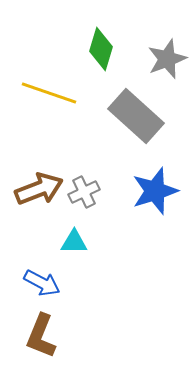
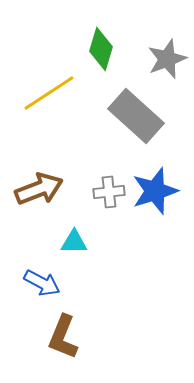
yellow line: rotated 52 degrees counterclockwise
gray cross: moved 25 px right; rotated 20 degrees clockwise
brown L-shape: moved 22 px right, 1 px down
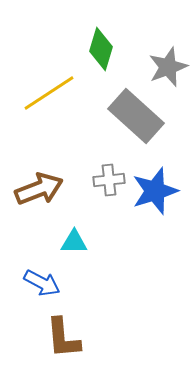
gray star: moved 1 px right, 8 px down
gray cross: moved 12 px up
brown L-shape: moved 1 px down; rotated 27 degrees counterclockwise
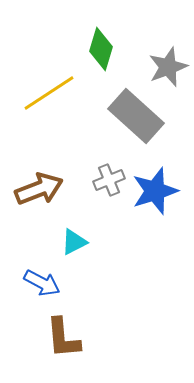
gray cross: rotated 16 degrees counterclockwise
cyan triangle: rotated 28 degrees counterclockwise
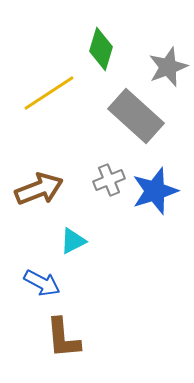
cyan triangle: moved 1 px left, 1 px up
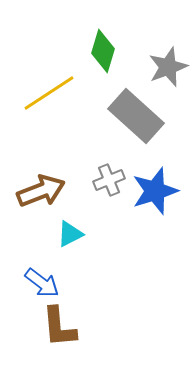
green diamond: moved 2 px right, 2 px down
brown arrow: moved 2 px right, 2 px down
cyan triangle: moved 3 px left, 7 px up
blue arrow: rotated 9 degrees clockwise
brown L-shape: moved 4 px left, 11 px up
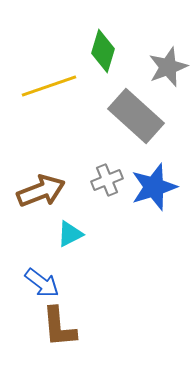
yellow line: moved 7 px up; rotated 14 degrees clockwise
gray cross: moved 2 px left
blue star: moved 1 px left, 4 px up
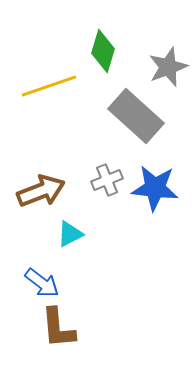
blue star: moved 1 px right, 1 px down; rotated 24 degrees clockwise
brown L-shape: moved 1 px left, 1 px down
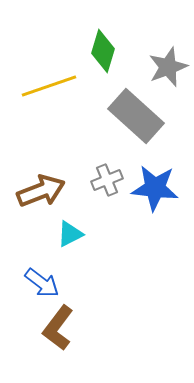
brown L-shape: rotated 42 degrees clockwise
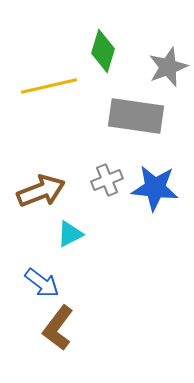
yellow line: rotated 6 degrees clockwise
gray rectangle: rotated 34 degrees counterclockwise
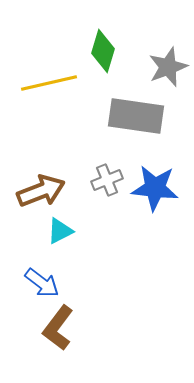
yellow line: moved 3 px up
cyan triangle: moved 10 px left, 3 px up
